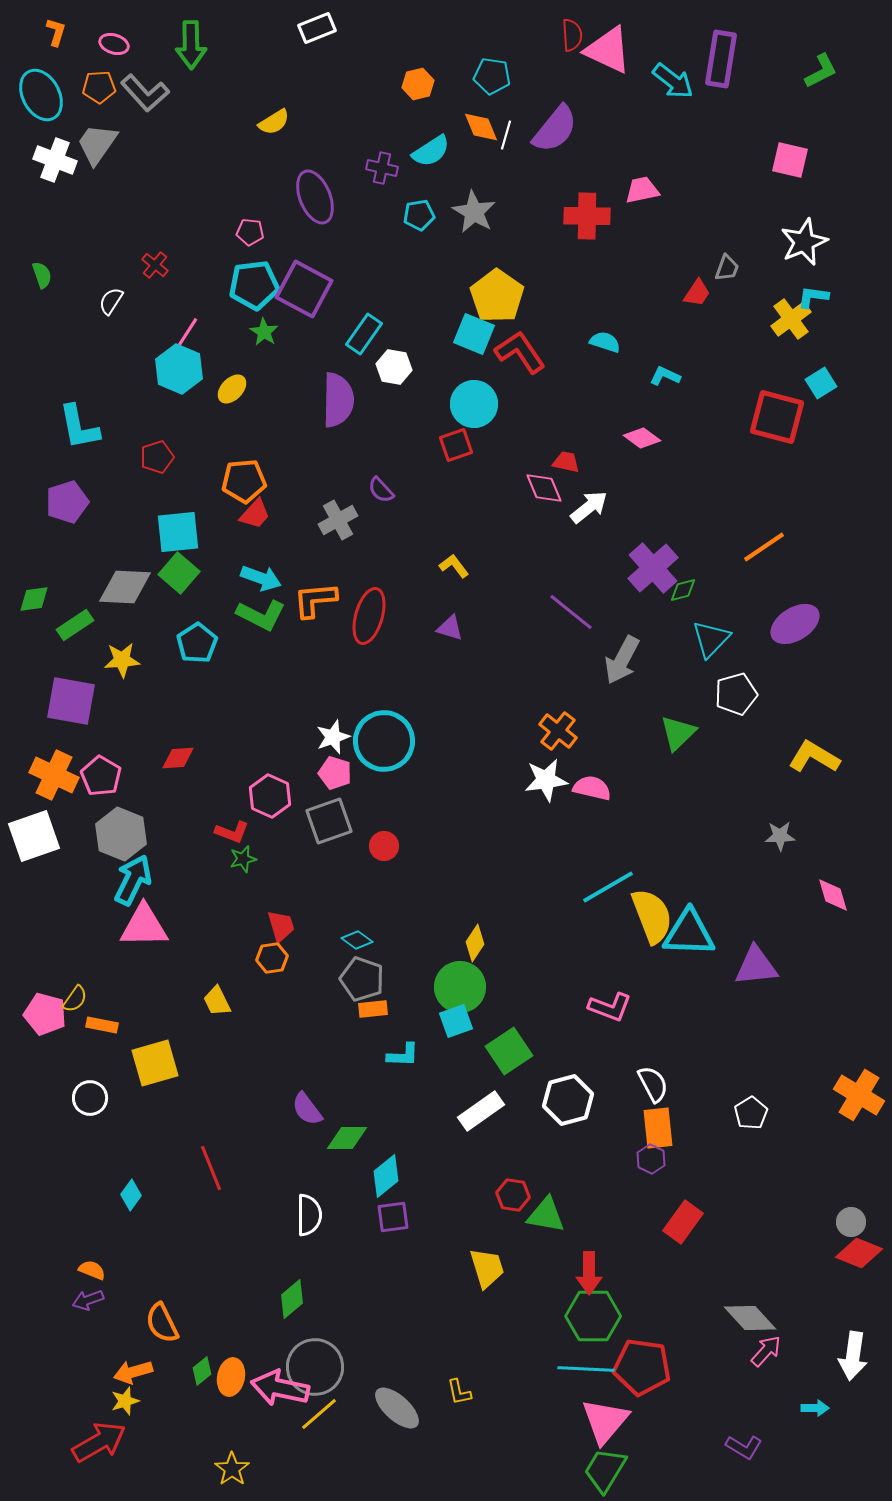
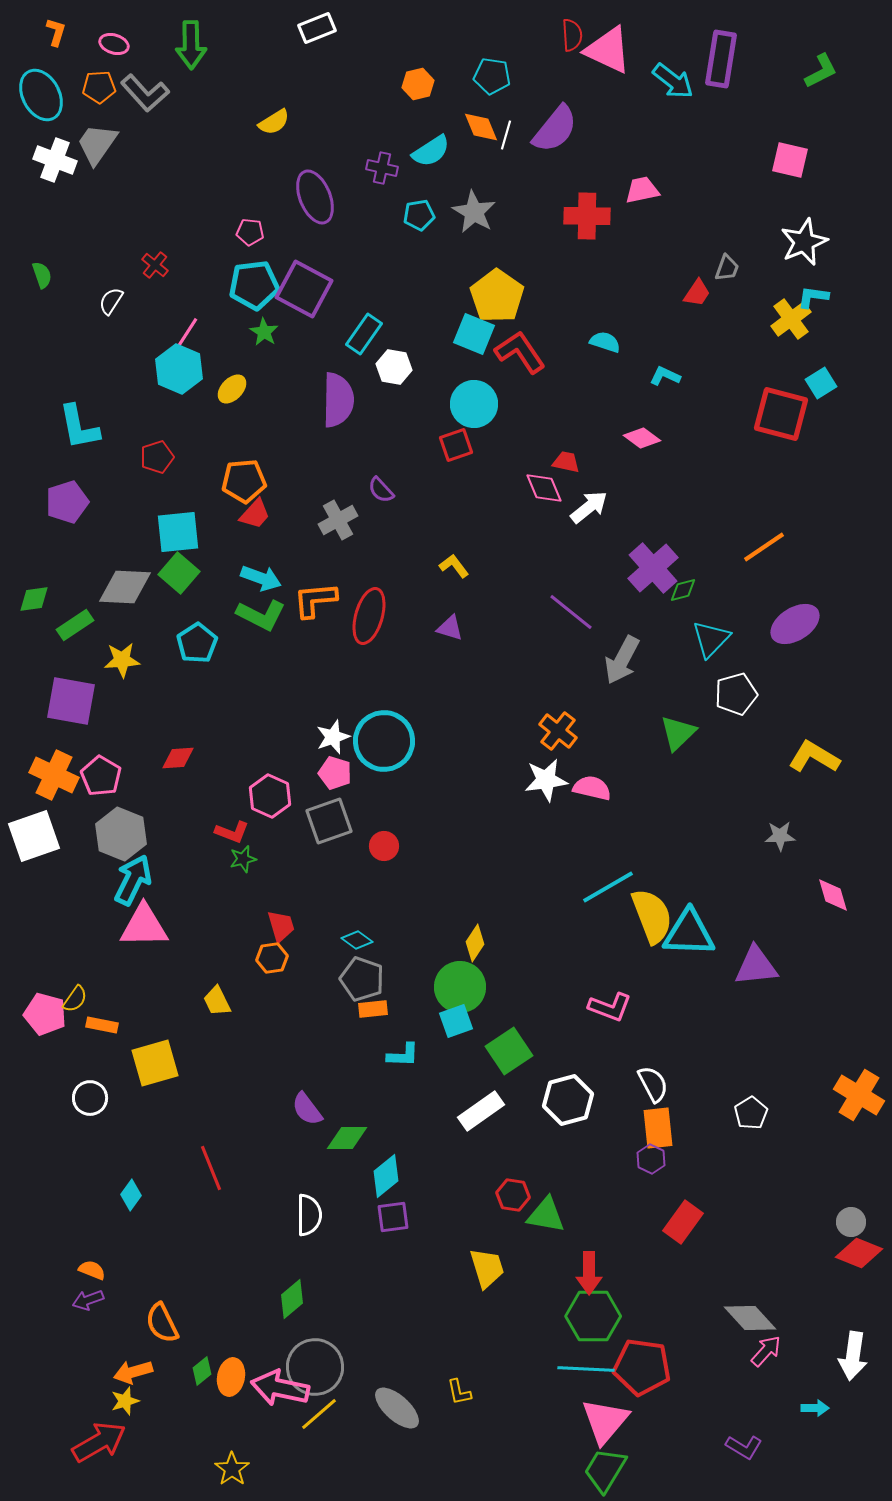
red square at (777, 417): moved 4 px right, 3 px up
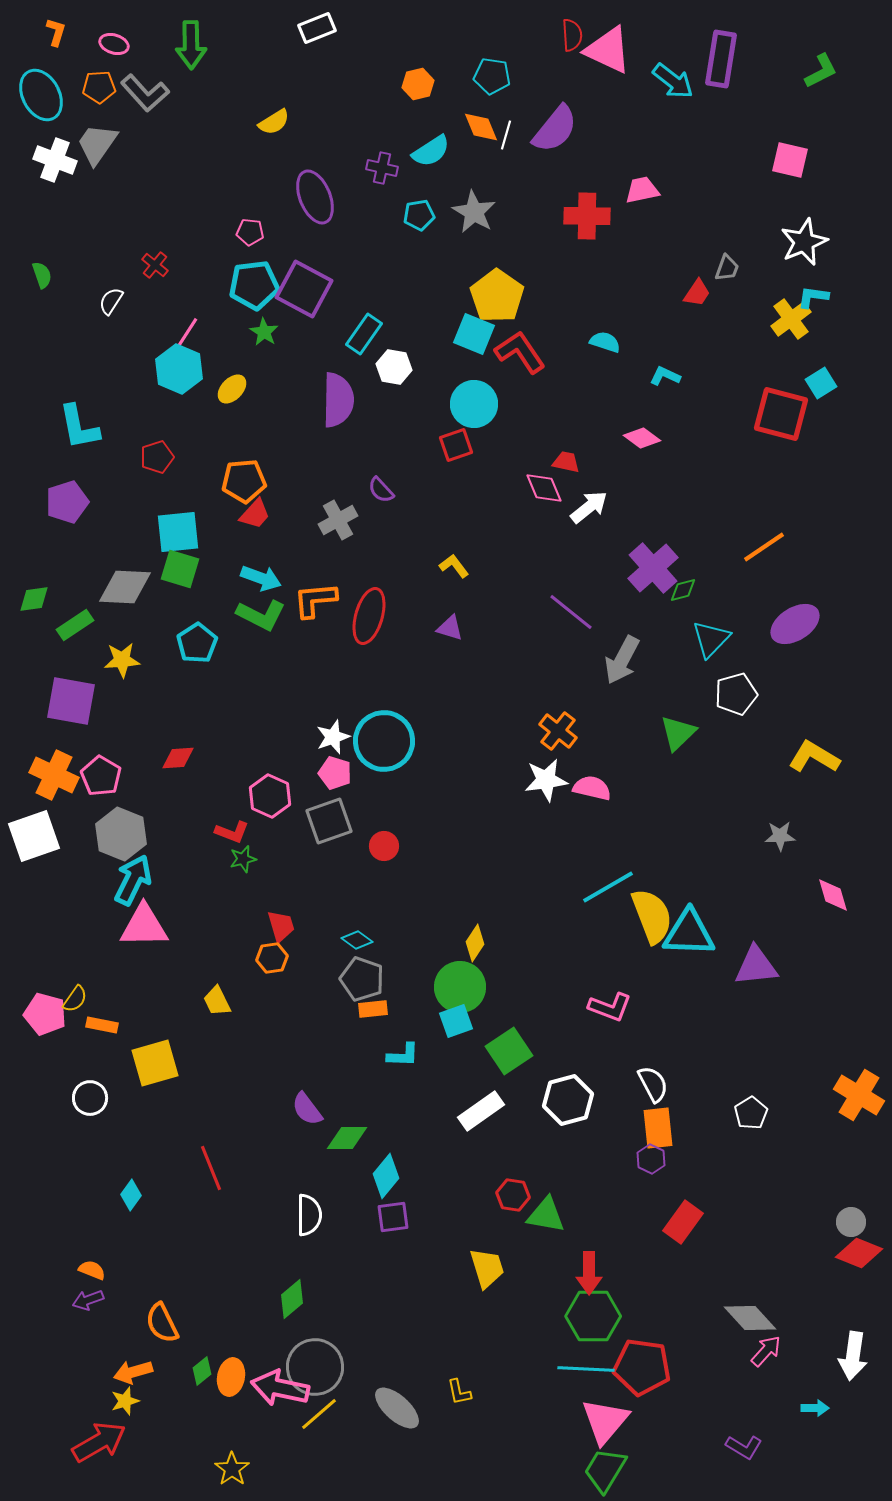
green square at (179, 573): moved 1 px right, 4 px up; rotated 24 degrees counterclockwise
cyan diamond at (386, 1176): rotated 12 degrees counterclockwise
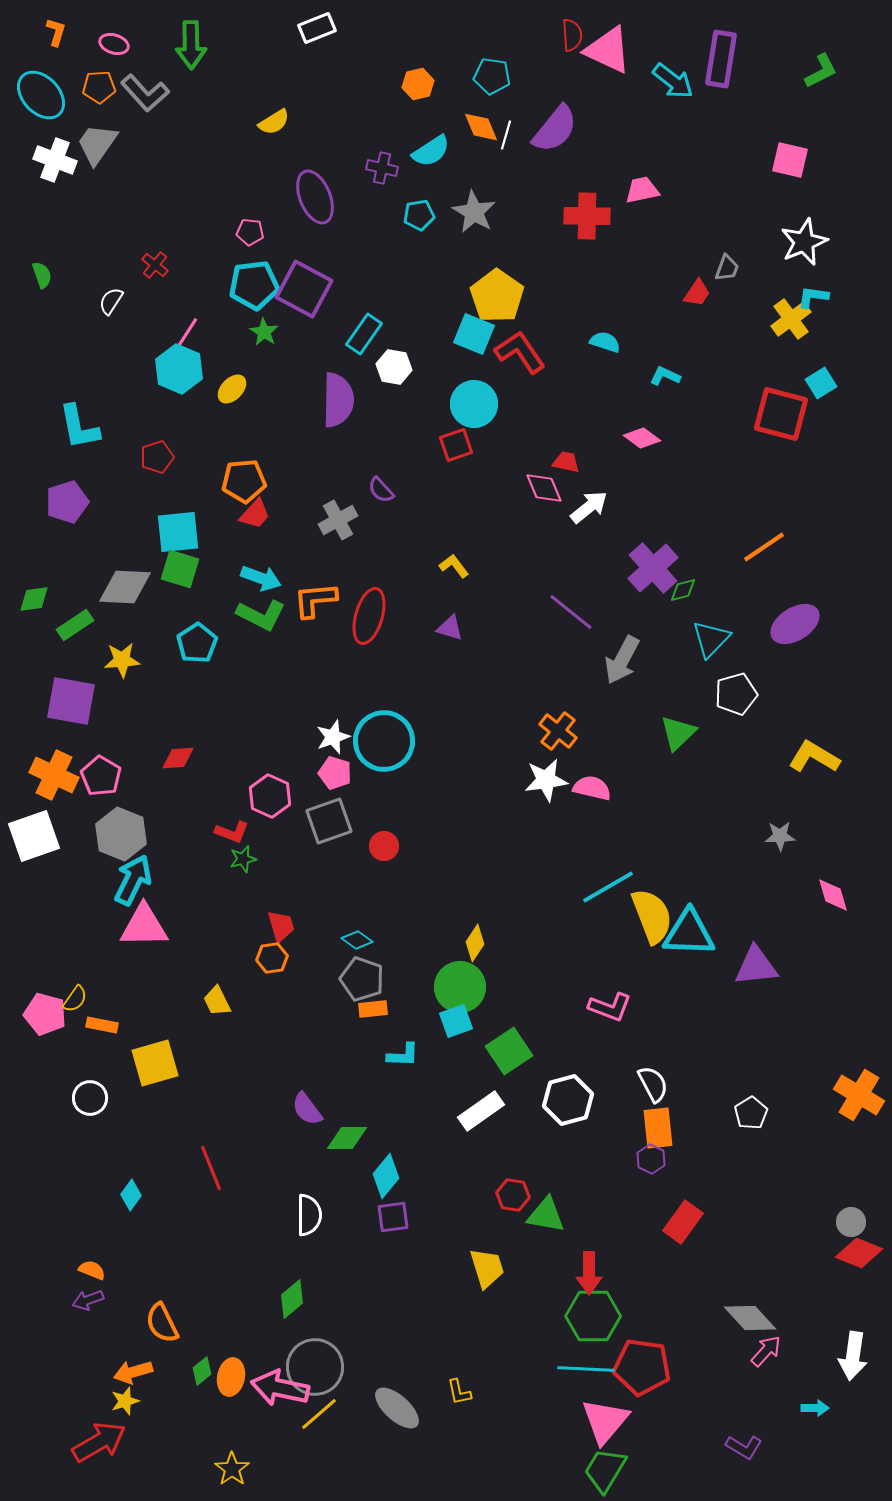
cyan ellipse at (41, 95): rotated 15 degrees counterclockwise
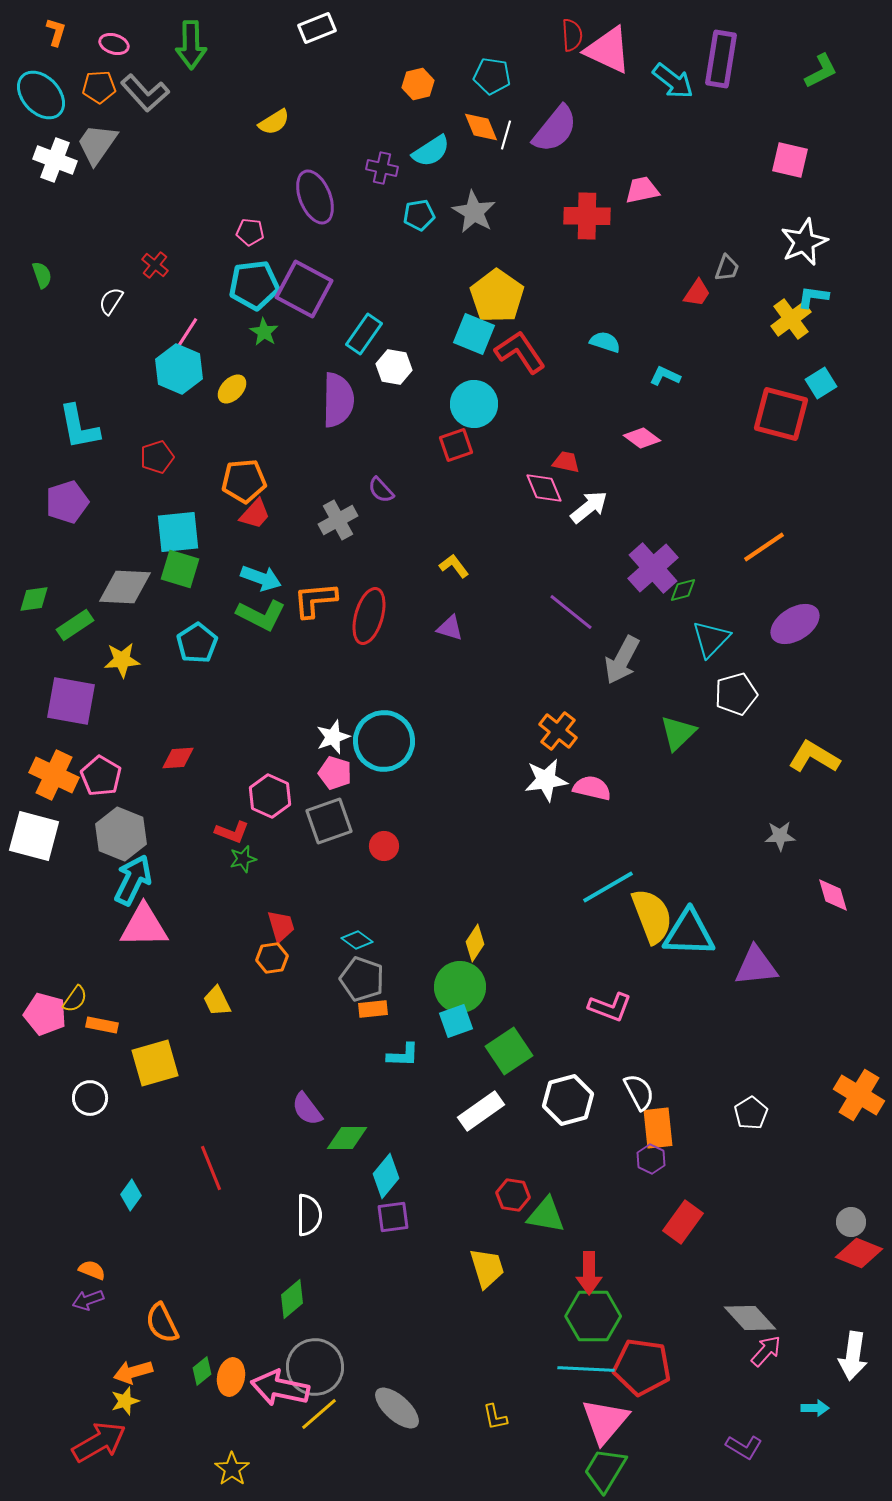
white square at (34, 836): rotated 34 degrees clockwise
white semicircle at (653, 1084): moved 14 px left, 8 px down
yellow L-shape at (459, 1392): moved 36 px right, 25 px down
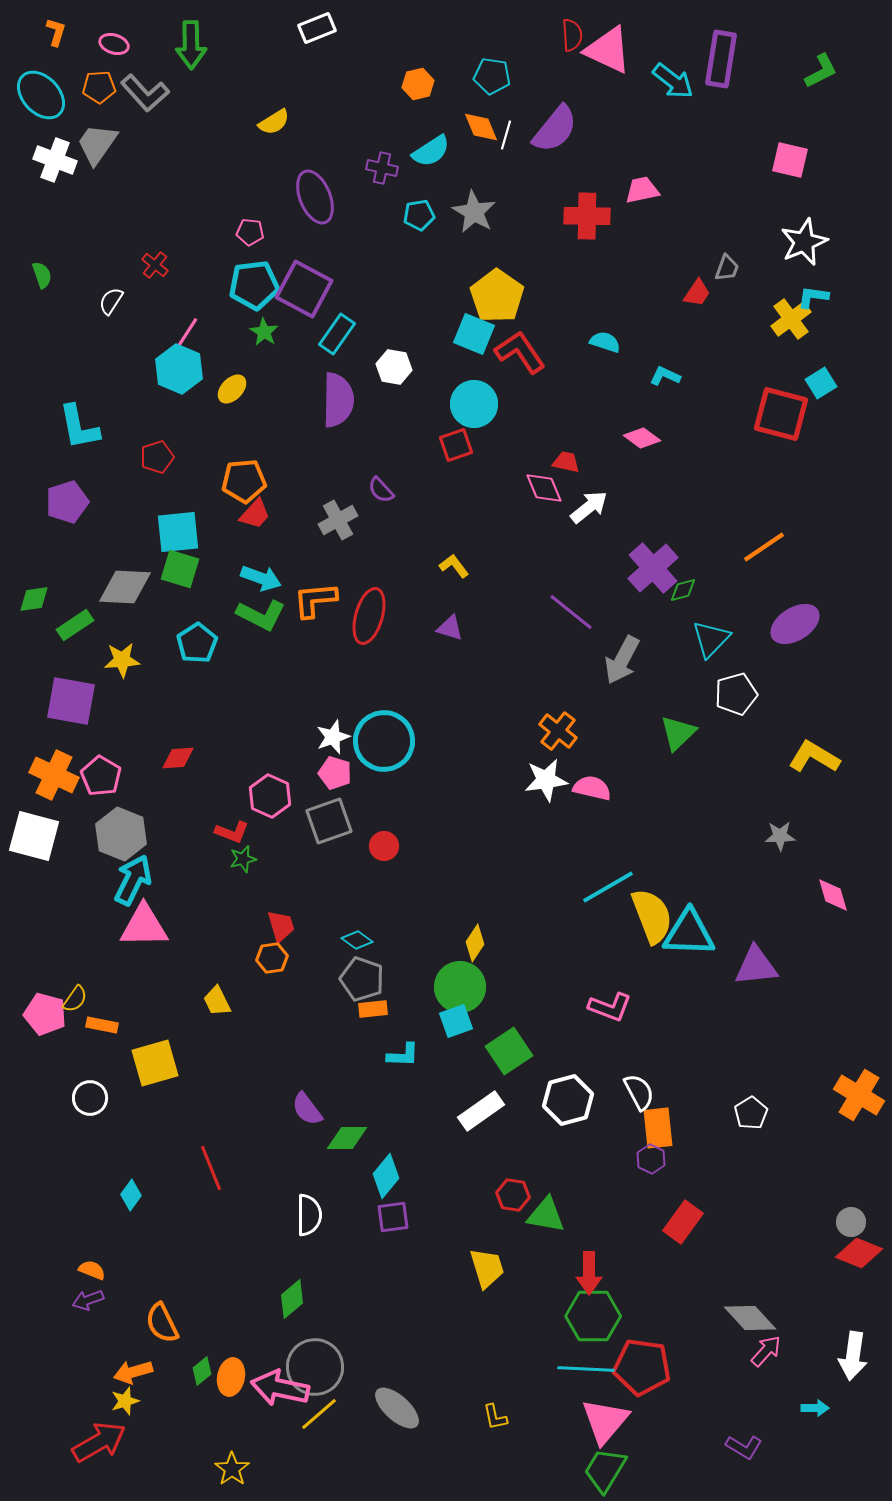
cyan rectangle at (364, 334): moved 27 px left
